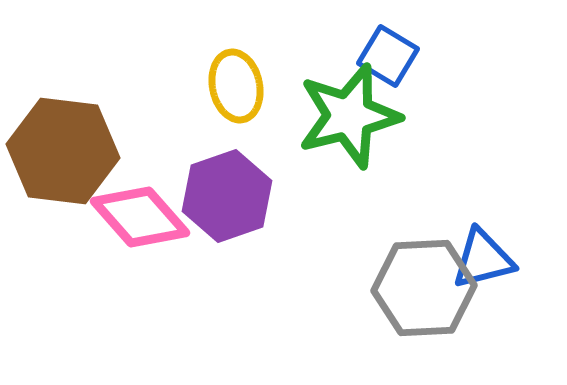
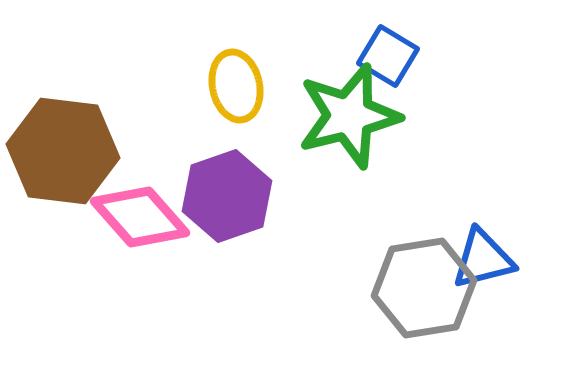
gray hexagon: rotated 6 degrees counterclockwise
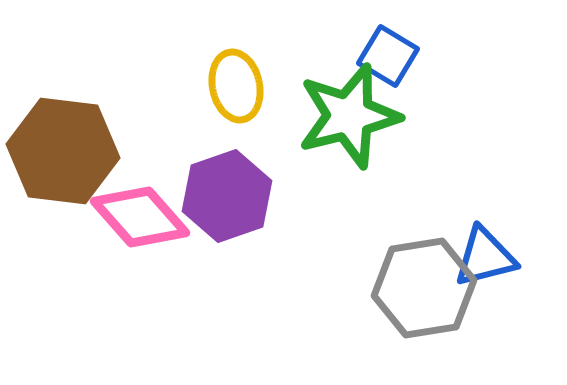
blue triangle: moved 2 px right, 2 px up
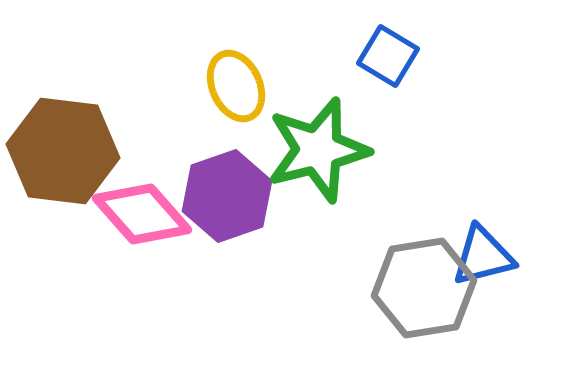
yellow ellipse: rotated 12 degrees counterclockwise
green star: moved 31 px left, 34 px down
pink diamond: moved 2 px right, 3 px up
blue triangle: moved 2 px left, 1 px up
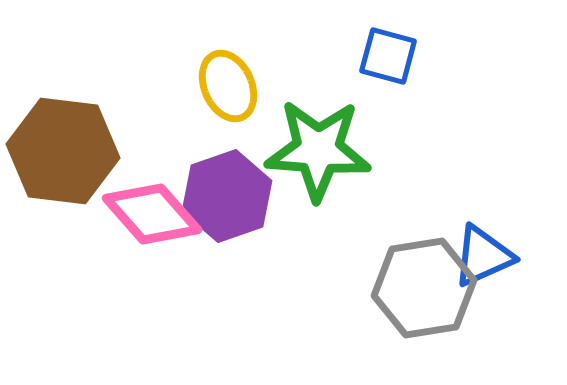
blue square: rotated 16 degrees counterclockwise
yellow ellipse: moved 8 px left
green star: rotated 18 degrees clockwise
pink diamond: moved 10 px right
blue triangle: rotated 10 degrees counterclockwise
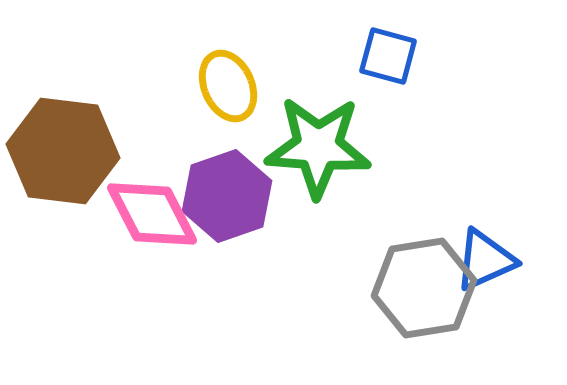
green star: moved 3 px up
pink diamond: rotated 14 degrees clockwise
blue triangle: moved 2 px right, 4 px down
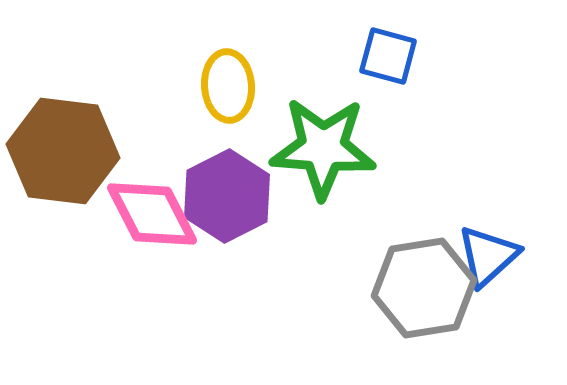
yellow ellipse: rotated 20 degrees clockwise
green star: moved 5 px right, 1 px down
purple hexagon: rotated 8 degrees counterclockwise
blue triangle: moved 3 px right, 4 px up; rotated 18 degrees counterclockwise
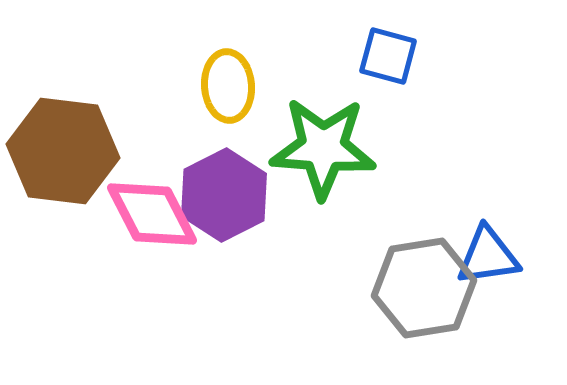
purple hexagon: moved 3 px left, 1 px up
blue triangle: rotated 34 degrees clockwise
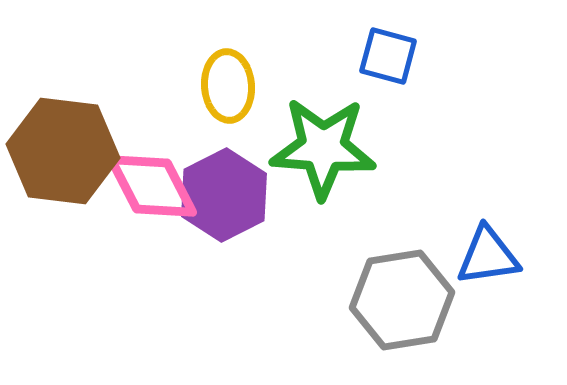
pink diamond: moved 28 px up
gray hexagon: moved 22 px left, 12 px down
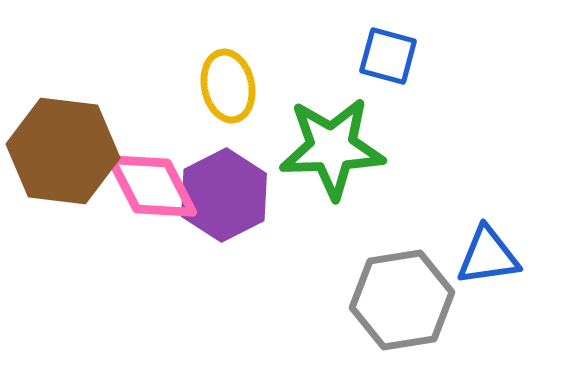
yellow ellipse: rotated 8 degrees counterclockwise
green star: moved 9 px right; rotated 6 degrees counterclockwise
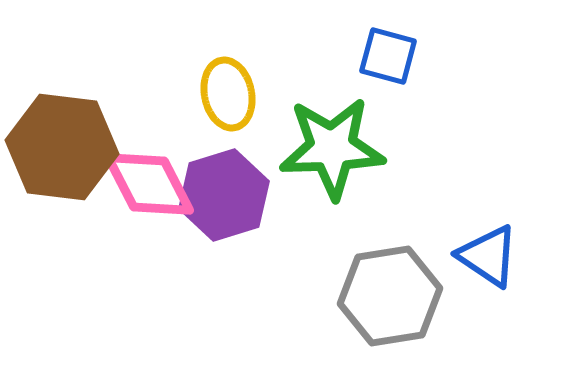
yellow ellipse: moved 8 px down
brown hexagon: moved 1 px left, 4 px up
pink diamond: moved 3 px left, 2 px up
purple hexagon: rotated 10 degrees clockwise
blue triangle: rotated 42 degrees clockwise
gray hexagon: moved 12 px left, 4 px up
